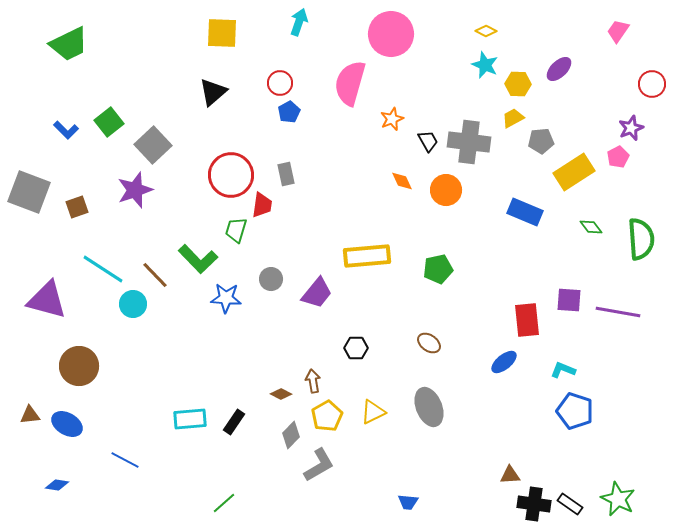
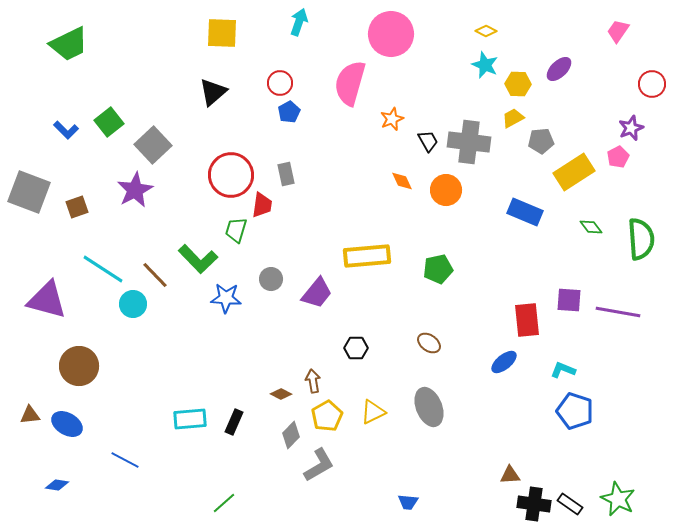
purple star at (135, 190): rotated 9 degrees counterclockwise
black rectangle at (234, 422): rotated 10 degrees counterclockwise
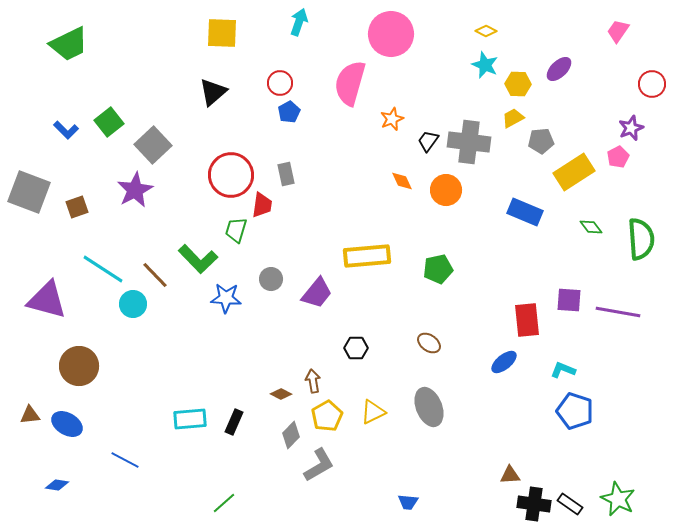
black trapezoid at (428, 141): rotated 115 degrees counterclockwise
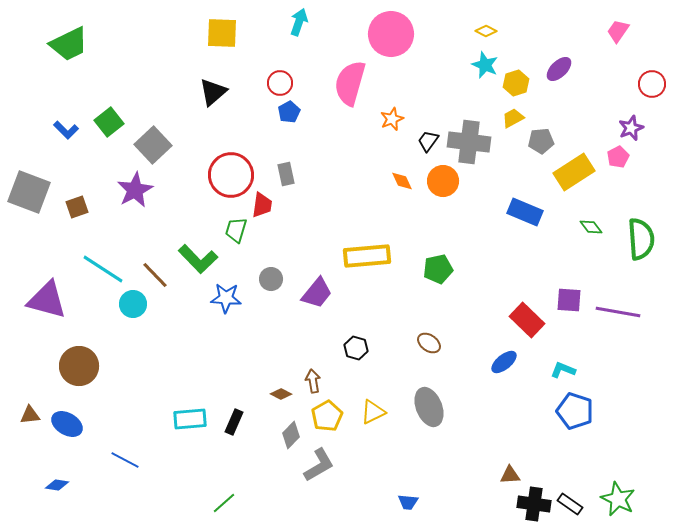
yellow hexagon at (518, 84): moved 2 px left, 1 px up; rotated 20 degrees counterclockwise
orange circle at (446, 190): moved 3 px left, 9 px up
red rectangle at (527, 320): rotated 40 degrees counterclockwise
black hexagon at (356, 348): rotated 15 degrees clockwise
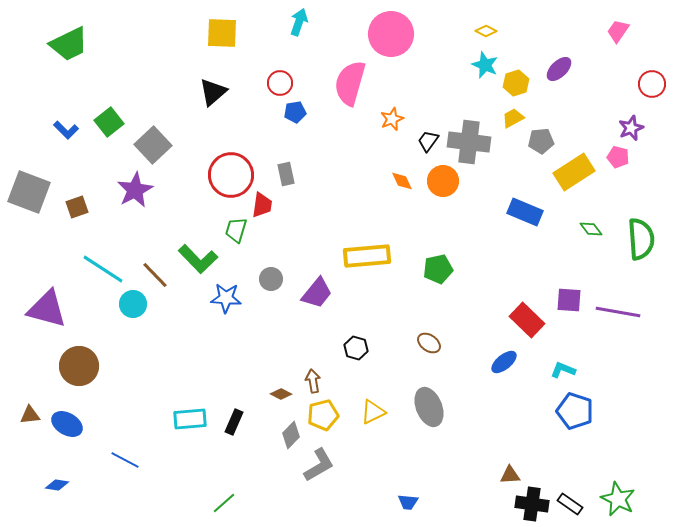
blue pentagon at (289, 112): moved 6 px right; rotated 20 degrees clockwise
pink pentagon at (618, 157): rotated 30 degrees counterclockwise
green diamond at (591, 227): moved 2 px down
purple triangle at (47, 300): moved 9 px down
yellow pentagon at (327, 416): moved 4 px left, 1 px up; rotated 16 degrees clockwise
black cross at (534, 504): moved 2 px left
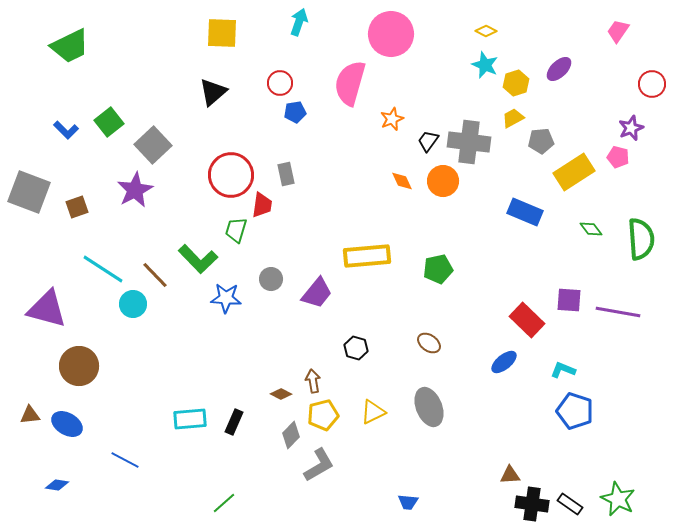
green trapezoid at (69, 44): moved 1 px right, 2 px down
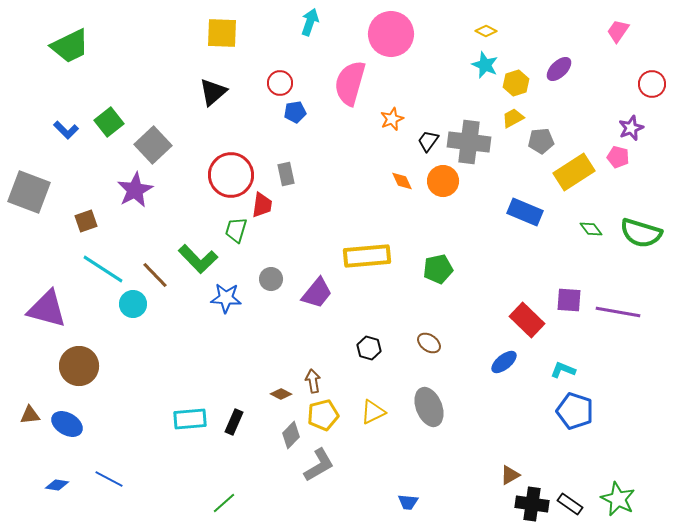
cyan arrow at (299, 22): moved 11 px right
brown square at (77, 207): moved 9 px right, 14 px down
green semicircle at (641, 239): moved 6 px up; rotated 111 degrees clockwise
black hexagon at (356, 348): moved 13 px right
blue line at (125, 460): moved 16 px left, 19 px down
brown triangle at (510, 475): rotated 25 degrees counterclockwise
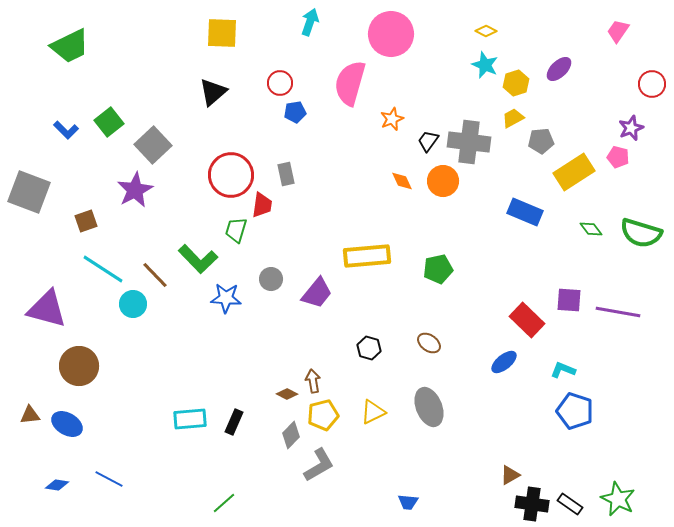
brown diamond at (281, 394): moved 6 px right
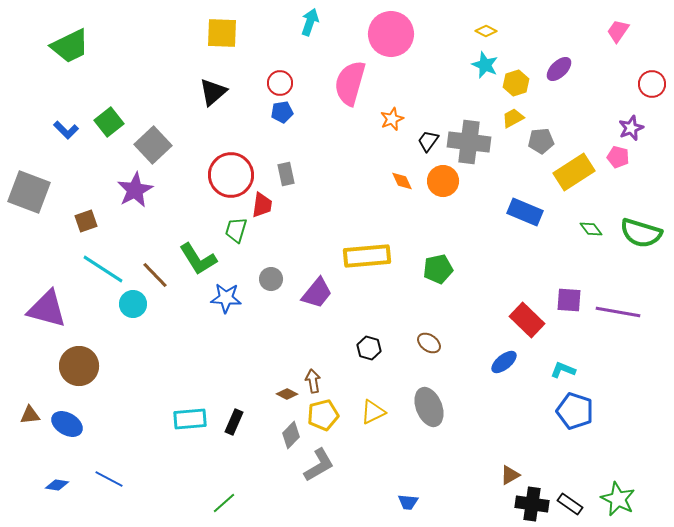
blue pentagon at (295, 112): moved 13 px left
green L-shape at (198, 259): rotated 12 degrees clockwise
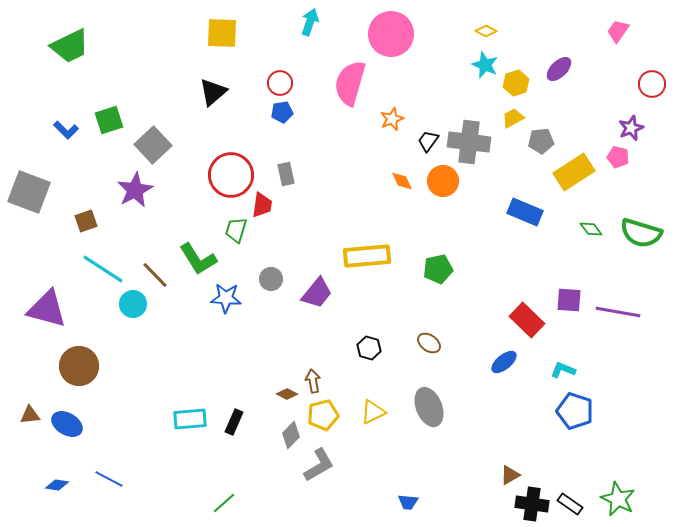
green square at (109, 122): moved 2 px up; rotated 20 degrees clockwise
